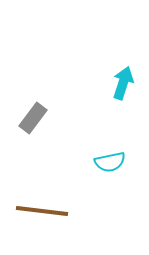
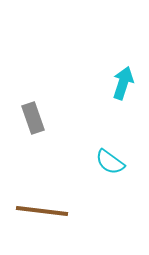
gray rectangle: rotated 56 degrees counterclockwise
cyan semicircle: rotated 48 degrees clockwise
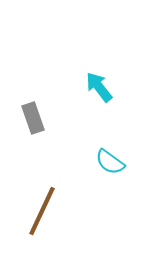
cyan arrow: moved 24 px left, 4 px down; rotated 56 degrees counterclockwise
brown line: rotated 72 degrees counterclockwise
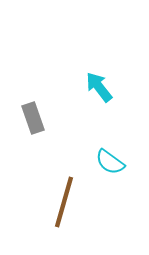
brown line: moved 22 px right, 9 px up; rotated 9 degrees counterclockwise
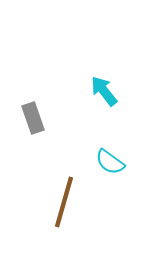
cyan arrow: moved 5 px right, 4 px down
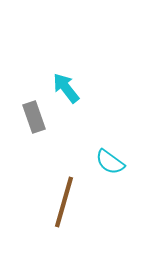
cyan arrow: moved 38 px left, 3 px up
gray rectangle: moved 1 px right, 1 px up
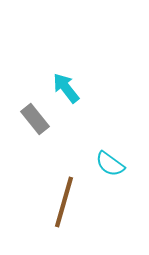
gray rectangle: moved 1 px right, 2 px down; rotated 20 degrees counterclockwise
cyan semicircle: moved 2 px down
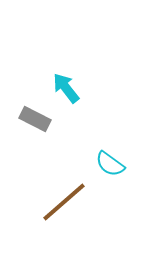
gray rectangle: rotated 24 degrees counterclockwise
brown line: rotated 33 degrees clockwise
